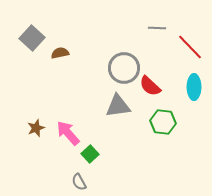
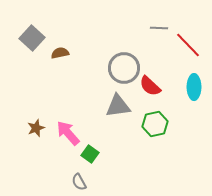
gray line: moved 2 px right
red line: moved 2 px left, 2 px up
green hexagon: moved 8 px left, 2 px down; rotated 20 degrees counterclockwise
green square: rotated 12 degrees counterclockwise
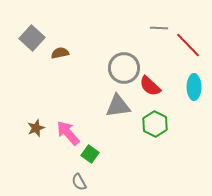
green hexagon: rotated 20 degrees counterclockwise
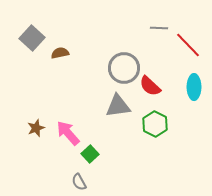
green square: rotated 12 degrees clockwise
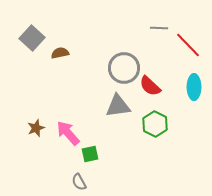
green square: rotated 30 degrees clockwise
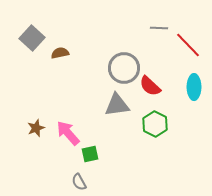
gray triangle: moved 1 px left, 1 px up
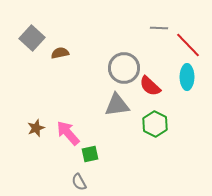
cyan ellipse: moved 7 px left, 10 px up
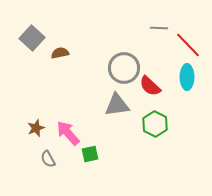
gray semicircle: moved 31 px left, 23 px up
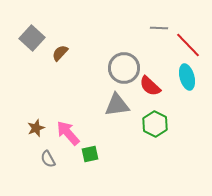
brown semicircle: rotated 36 degrees counterclockwise
cyan ellipse: rotated 15 degrees counterclockwise
